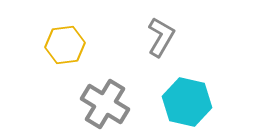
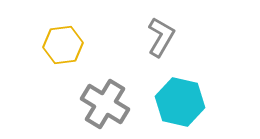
yellow hexagon: moved 2 px left
cyan hexagon: moved 7 px left
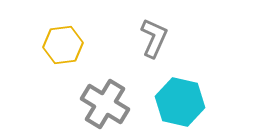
gray L-shape: moved 7 px left, 1 px down; rotated 6 degrees counterclockwise
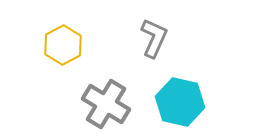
yellow hexagon: rotated 21 degrees counterclockwise
gray cross: moved 1 px right
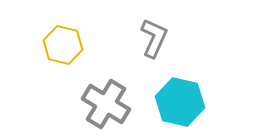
yellow hexagon: rotated 18 degrees counterclockwise
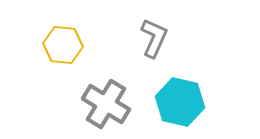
yellow hexagon: rotated 9 degrees counterclockwise
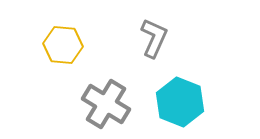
cyan hexagon: rotated 9 degrees clockwise
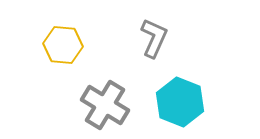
gray cross: moved 1 px left, 1 px down
